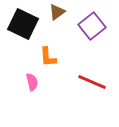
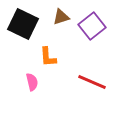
brown triangle: moved 4 px right, 5 px down; rotated 18 degrees clockwise
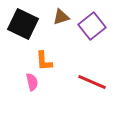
orange L-shape: moved 4 px left, 4 px down
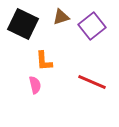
pink semicircle: moved 3 px right, 3 px down
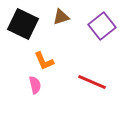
purple square: moved 10 px right
orange L-shape: rotated 20 degrees counterclockwise
